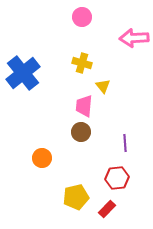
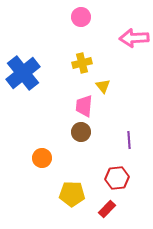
pink circle: moved 1 px left
yellow cross: rotated 30 degrees counterclockwise
purple line: moved 4 px right, 3 px up
yellow pentagon: moved 4 px left, 3 px up; rotated 15 degrees clockwise
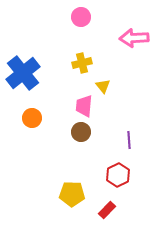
orange circle: moved 10 px left, 40 px up
red hexagon: moved 1 px right, 3 px up; rotated 20 degrees counterclockwise
red rectangle: moved 1 px down
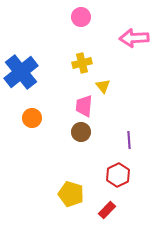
blue cross: moved 2 px left, 1 px up
yellow pentagon: moved 1 px left; rotated 15 degrees clockwise
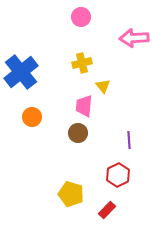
orange circle: moved 1 px up
brown circle: moved 3 px left, 1 px down
